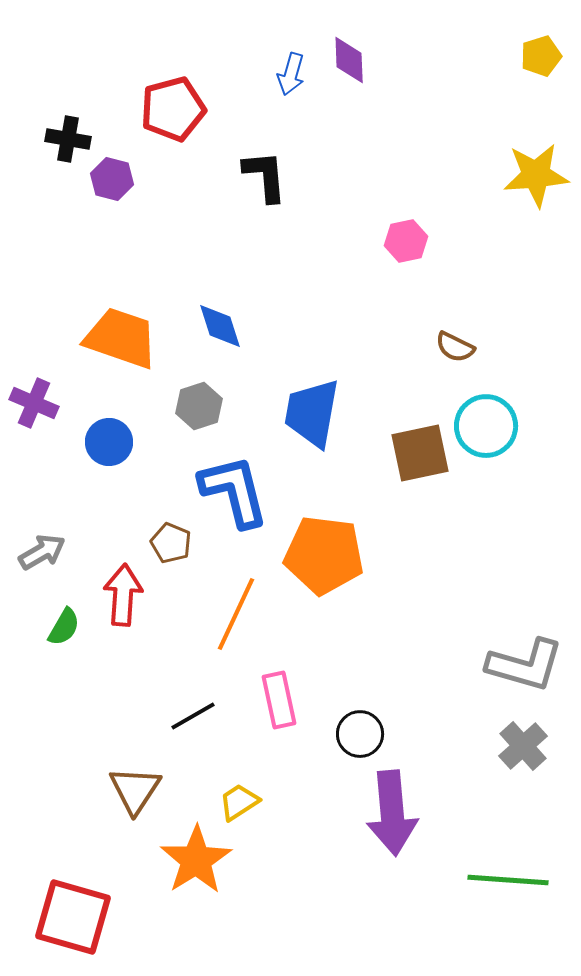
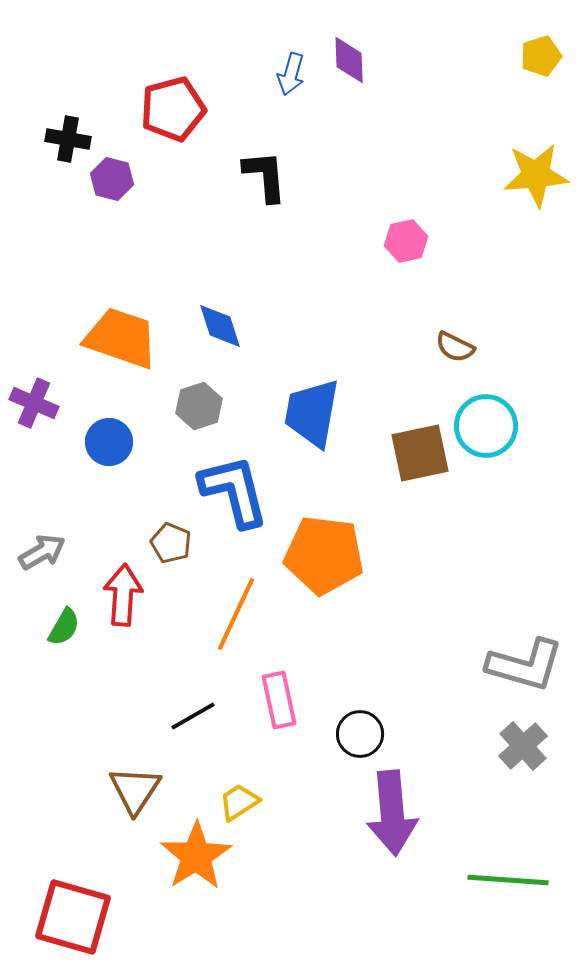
orange star: moved 4 px up
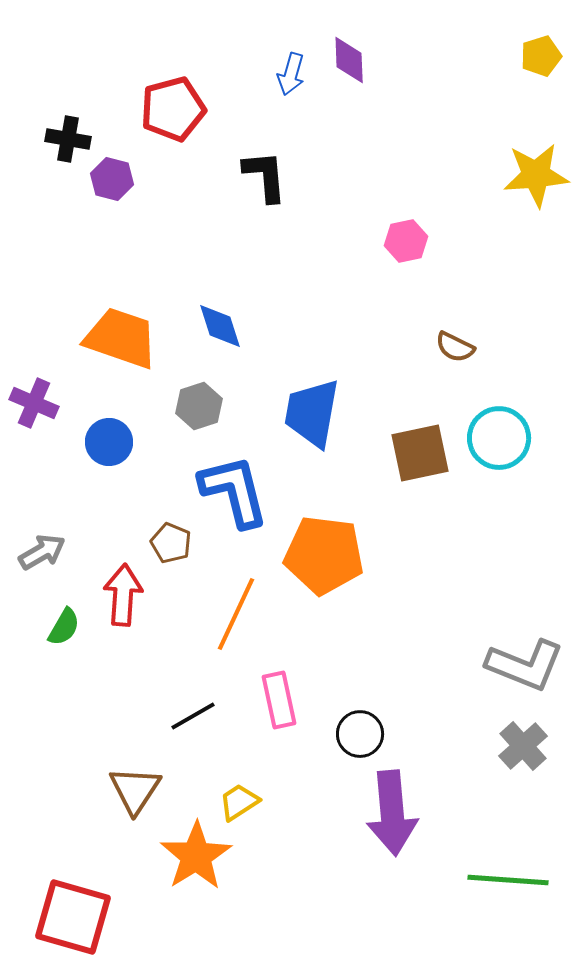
cyan circle: moved 13 px right, 12 px down
gray L-shape: rotated 6 degrees clockwise
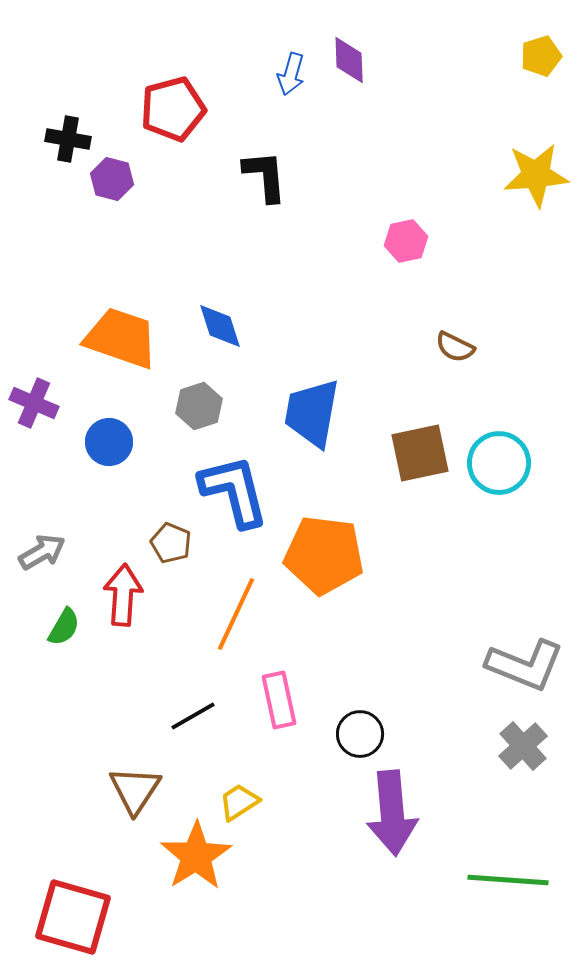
cyan circle: moved 25 px down
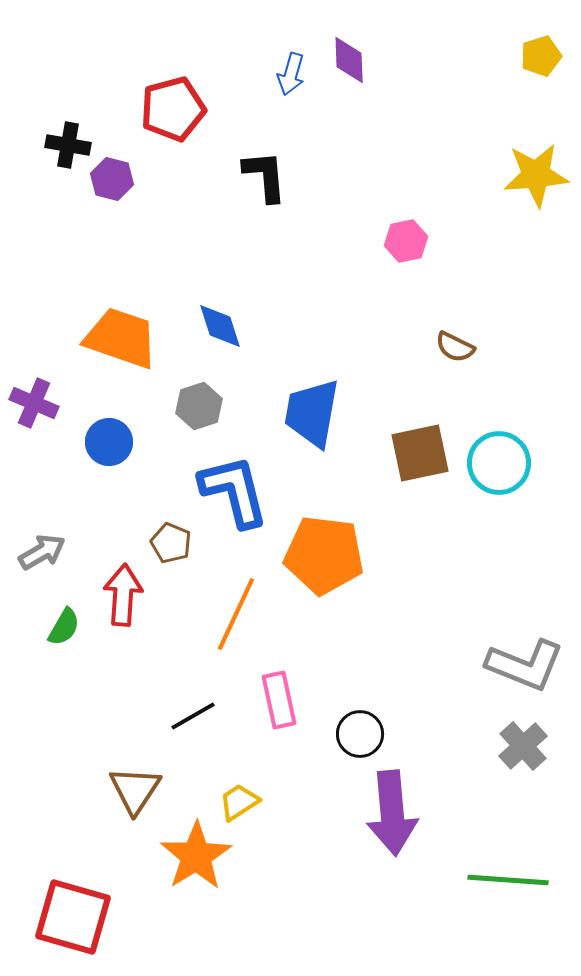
black cross: moved 6 px down
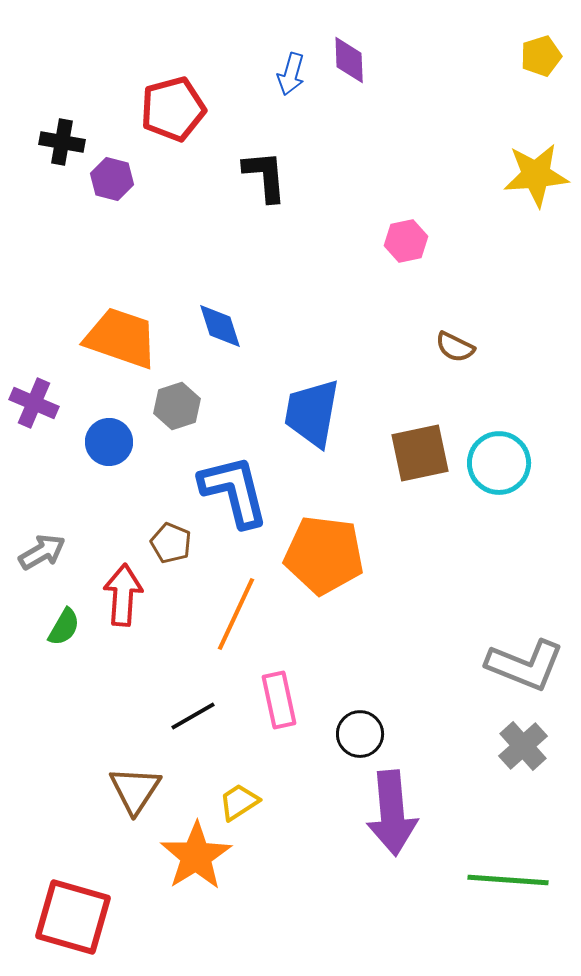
black cross: moved 6 px left, 3 px up
gray hexagon: moved 22 px left
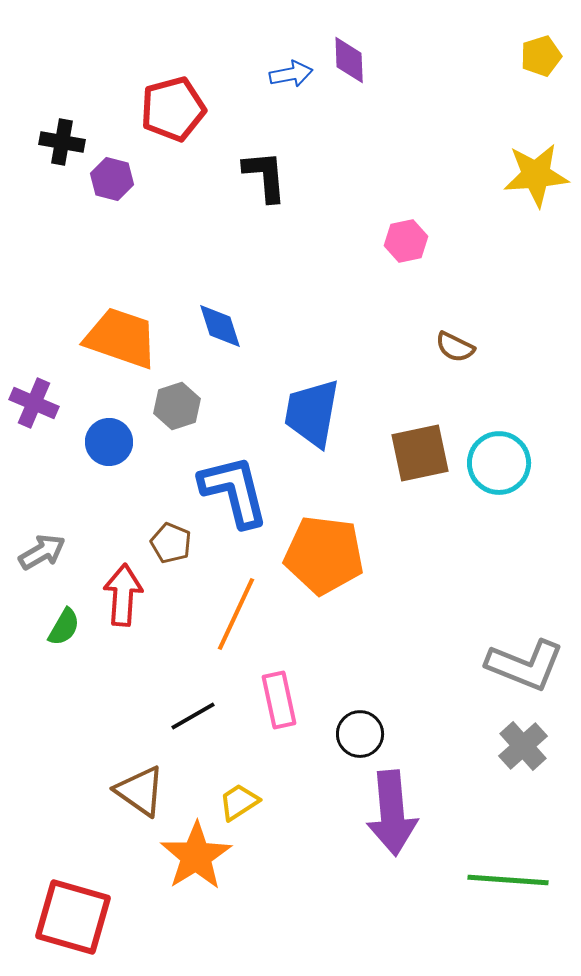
blue arrow: rotated 117 degrees counterclockwise
brown triangle: moved 5 px right, 1 px down; rotated 28 degrees counterclockwise
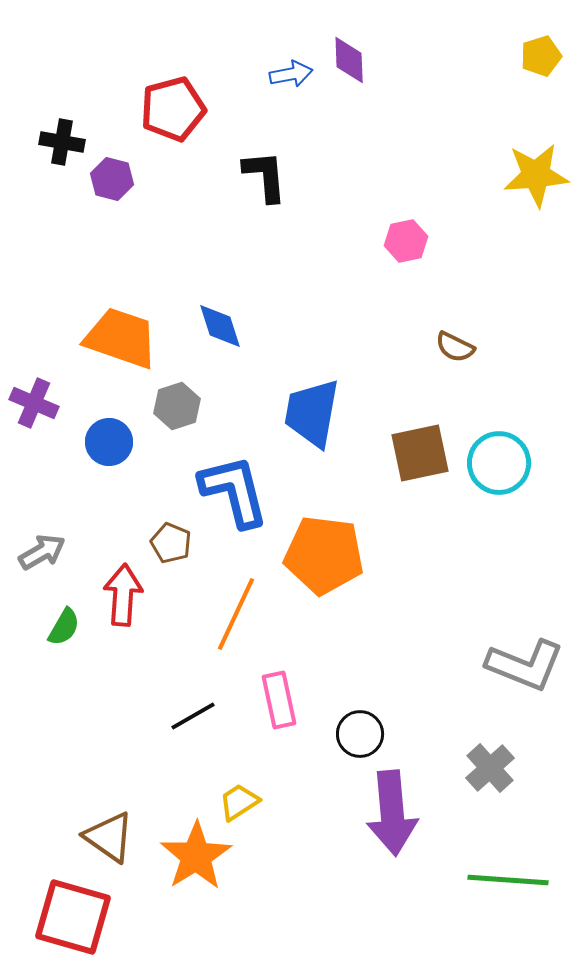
gray cross: moved 33 px left, 22 px down
brown triangle: moved 31 px left, 46 px down
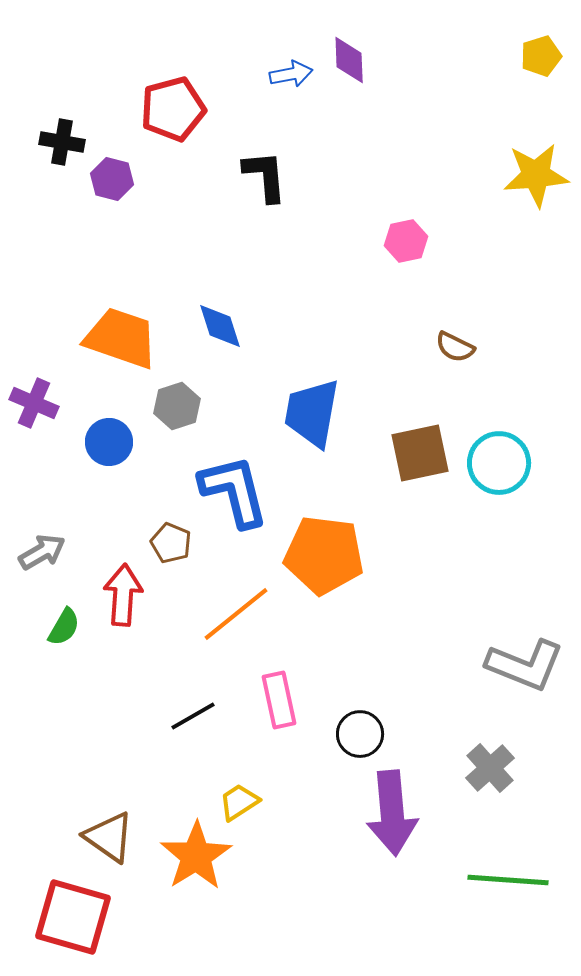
orange line: rotated 26 degrees clockwise
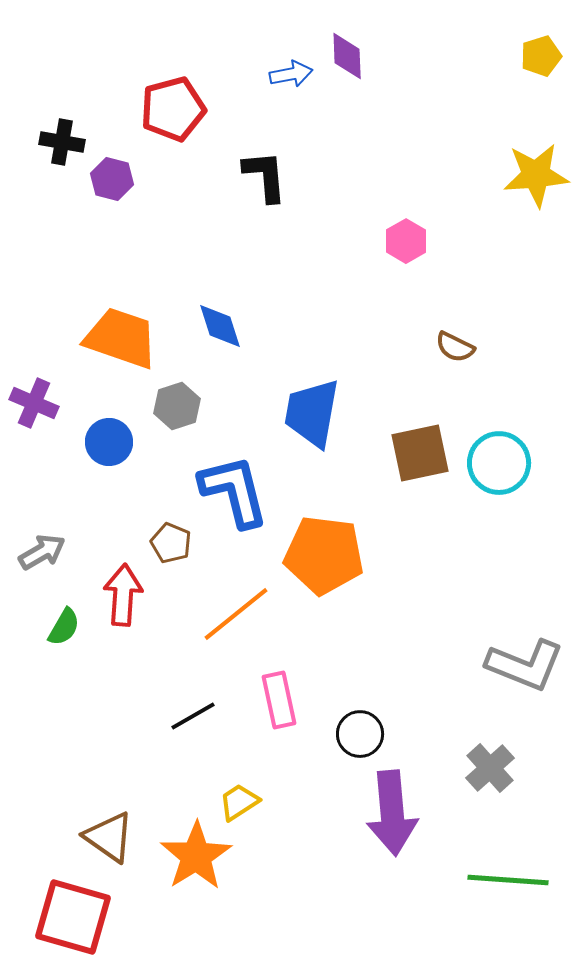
purple diamond: moved 2 px left, 4 px up
pink hexagon: rotated 18 degrees counterclockwise
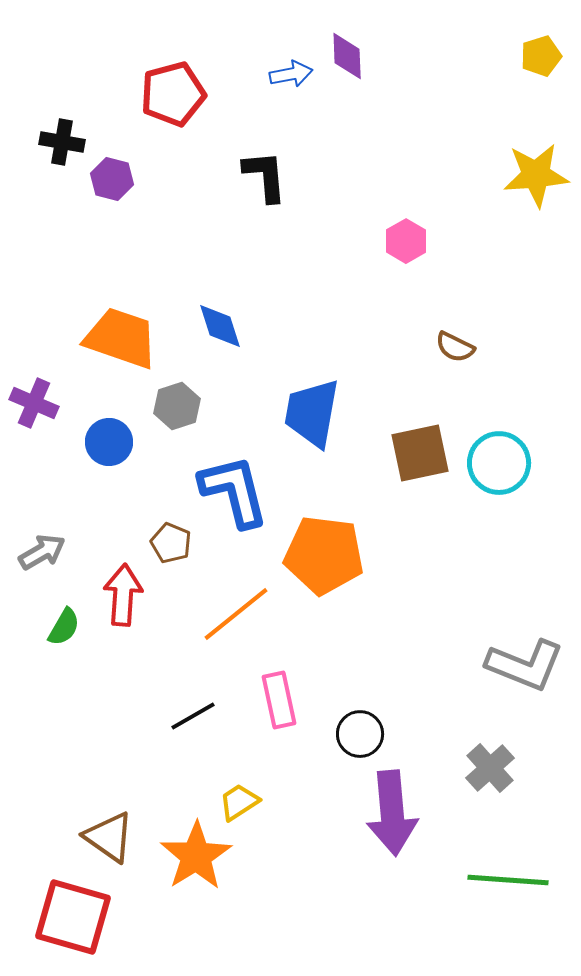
red pentagon: moved 15 px up
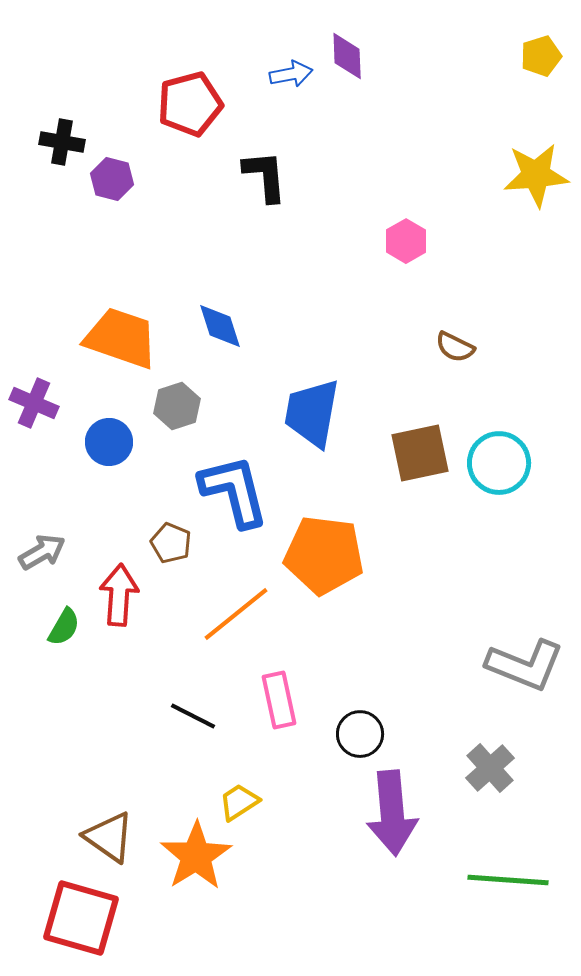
red pentagon: moved 17 px right, 10 px down
red arrow: moved 4 px left
black line: rotated 57 degrees clockwise
red square: moved 8 px right, 1 px down
